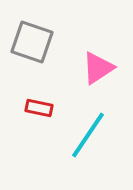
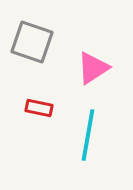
pink triangle: moved 5 px left
cyan line: rotated 24 degrees counterclockwise
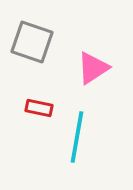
cyan line: moved 11 px left, 2 px down
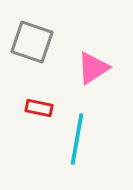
cyan line: moved 2 px down
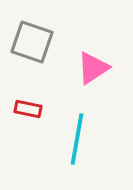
red rectangle: moved 11 px left, 1 px down
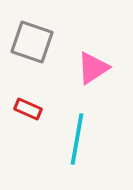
red rectangle: rotated 12 degrees clockwise
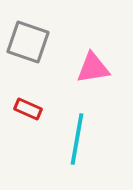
gray square: moved 4 px left
pink triangle: rotated 24 degrees clockwise
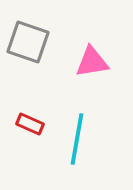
pink triangle: moved 1 px left, 6 px up
red rectangle: moved 2 px right, 15 px down
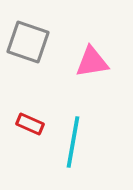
cyan line: moved 4 px left, 3 px down
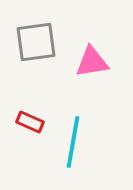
gray square: moved 8 px right; rotated 27 degrees counterclockwise
red rectangle: moved 2 px up
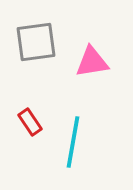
red rectangle: rotated 32 degrees clockwise
